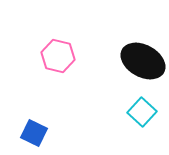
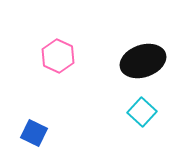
pink hexagon: rotated 12 degrees clockwise
black ellipse: rotated 48 degrees counterclockwise
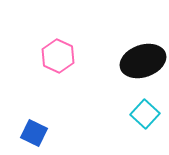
cyan square: moved 3 px right, 2 px down
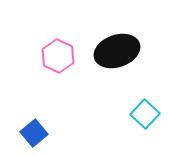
black ellipse: moved 26 px left, 10 px up
blue square: rotated 24 degrees clockwise
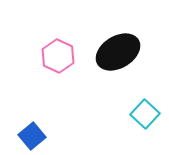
black ellipse: moved 1 px right, 1 px down; rotated 12 degrees counterclockwise
blue square: moved 2 px left, 3 px down
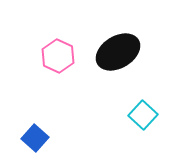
cyan square: moved 2 px left, 1 px down
blue square: moved 3 px right, 2 px down; rotated 8 degrees counterclockwise
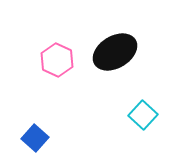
black ellipse: moved 3 px left
pink hexagon: moved 1 px left, 4 px down
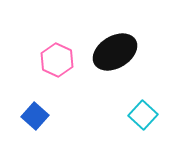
blue square: moved 22 px up
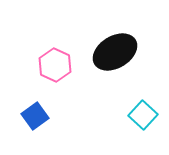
pink hexagon: moved 2 px left, 5 px down
blue square: rotated 12 degrees clockwise
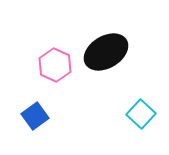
black ellipse: moved 9 px left
cyan square: moved 2 px left, 1 px up
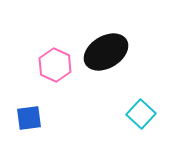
blue square: moved 6 px left, 2 px down; rotated 28 degrees clockwise
